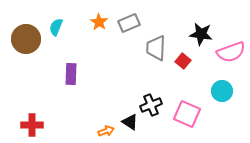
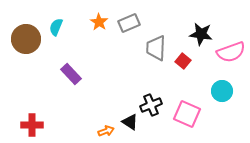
purple rectangle: rotated 45 degrees counterclockwise
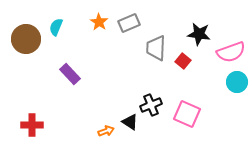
black star: moved 2 px left
purple rectangle: moved 1 px left
cyan circle: moved 15 px right, 9 px up
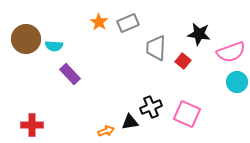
gray rectangle: moved 1 px left
cyan semicircle: moved 2 px left, 19 px down; rotated 108 degrees counterclockwise
black cross: moved 2 px down
black triangle: rotated 42 degrees counterclockwise
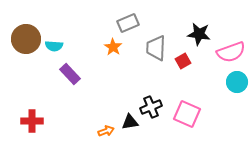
orange star: moved 14 px right, 25 px down
red square: rotated 21 degrees clockwise
red cross: moved 4 px up
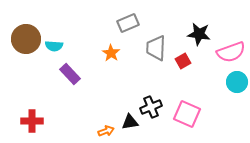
orange star: moved 2 px left, 6 px down
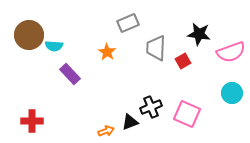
brown circle: moved 3 px right, 4 px up
orange star: moved 4 px left, 1 px up
cyan circle: moved 5 px left, 11 px down
black triangle: rotated 12 degrees counterclockwise
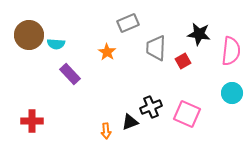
cyan semicircle: moved 2 px right, 2 px up
pink semicircle: moved 1 px up; rotated 64 degrees counterclockwise
orange arrow: rotated 105 degrees clockwise
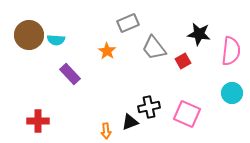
cyan semicircle: moved 4 px up
gray trapezoid: moved 2 px left; rotated 40 degrees counterclockwise
orange star: moved 1 px up
black cross: moved 2 px left; rotated 10 degrees clockwise
red cross: moved 6 px right
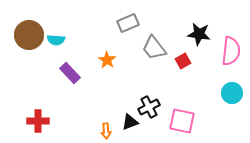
orange star: moved 9 px down
purple rectangle: moved 1 px up
black cross: rotated 15 degrees counterclockwise
pink square: moved 5 px left, 7 px down; rotated 12 degrees counterclockwise
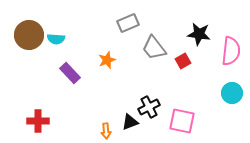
cyan semicircle: moved 1 px up
orange star: rotated 18 degrees clockwise
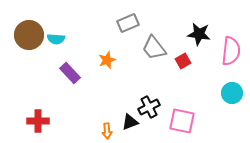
orange arrow: moved 1 px right
